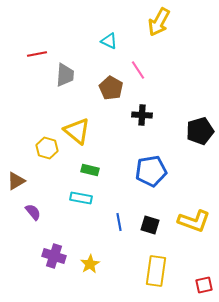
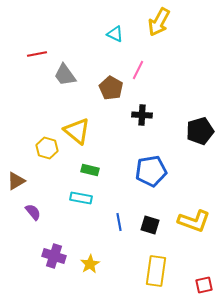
cyan triangle: moved 6 px right, 7 px up
pink line: rotated 60 degrees clockwise
gray trapezoid: rotated 140 degrees clockwise
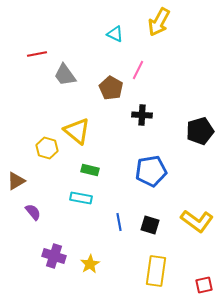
yellow L-shape: moved 3 px right; rotated 16 degrees clockwise
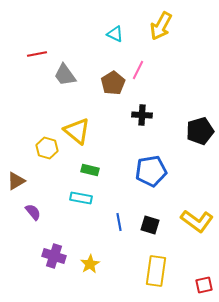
yellow arrow: moved 2 px right, 4 px down
brown pentagon: moved 2 px right, 5 px up; rotated 10 degrees clockwise
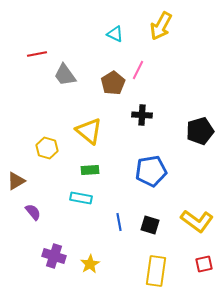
yellow triangle: moved 12 px right
green rectangle: rotated 18 degrees counterclockwise
red square: moved 21 px up
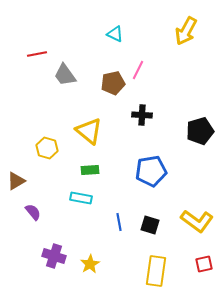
yellow arrow: moved 25 px right, 5 px down
brown pentagon: rotated 20 degrees clockwise
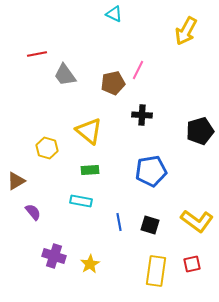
cyan triangle: moved 1 px left, 20 px up
cyan rectangle: moved 3 px down
red square: moved 12 px left
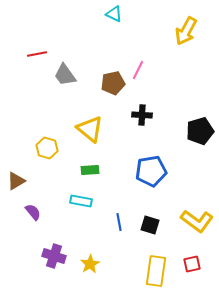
yellow triangle: moved 1 px right, 2 px up
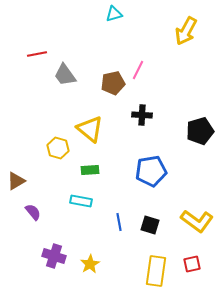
cyan triangle: rotated 42 degrees counterclockwise
yellow hexagon: moved 11 px right
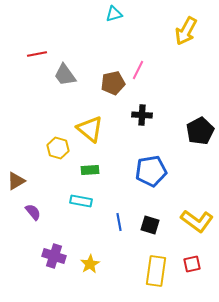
black pentagon: rotated 12 degrees counterclockwise
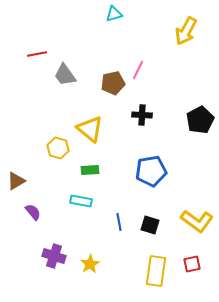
black pentagon: moved 11 px up
